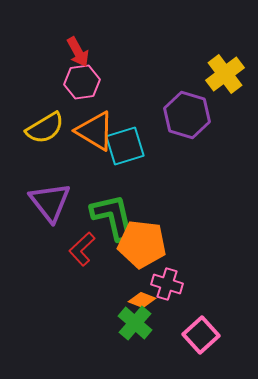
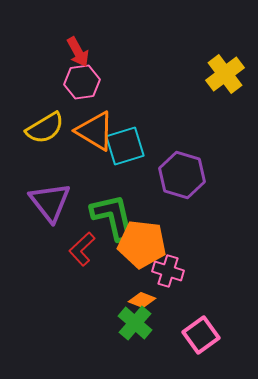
purple hexagon: moved 5 px left, 60 px down
pink cross: moved 1 px right, 13 px up
pink square: rotated 6 degrees clockwise
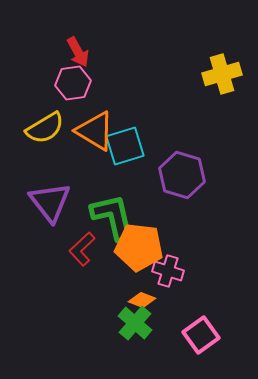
yellow cross: moved 3 px left; rotated 21 degrees clockwise
pink hexagon: moved 9 px left, 1 px down
orange pentagon: moved 3 px left, 3 px down
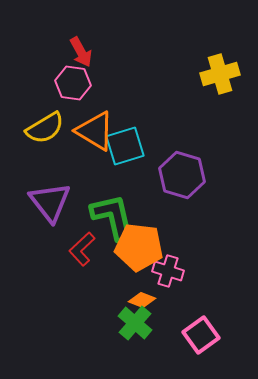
red arrow: moved 3 px right
yellow cross: moved 2 px left
pink hexagon: rotated 16 degrees clockwise
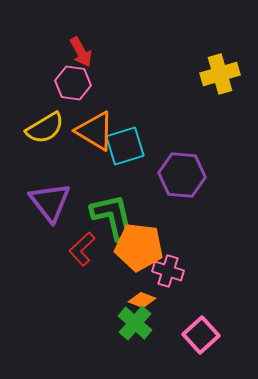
purple hexagon: rotated 12 degrees counterclockwise
pink square: rotated 6 degrees counterclockwise
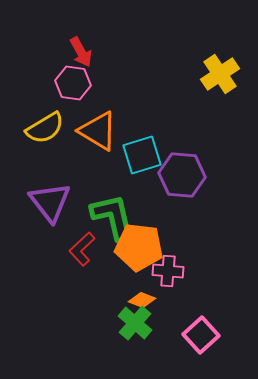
yellow cross: rotated 18 degrees counterclockwise
orange triangle: moved 3 px right
cyan square: moved 17 px right, 9 px down
pink cross: rotated 12 degrees counterclockwise
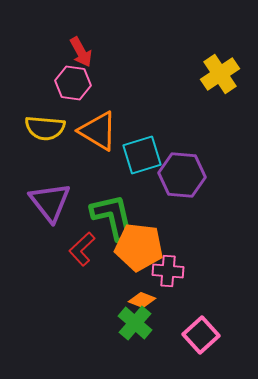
yellow semicircle: rotated 36 degrees clockwise
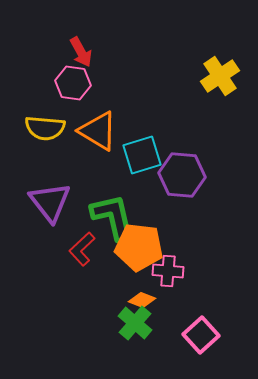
yellow cross: moved 2 px down
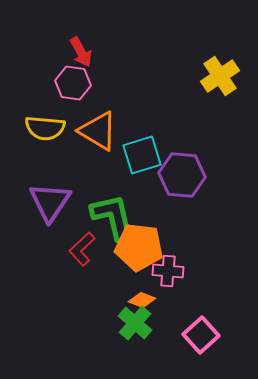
purple triangle: rotated 12 degrees clockwise
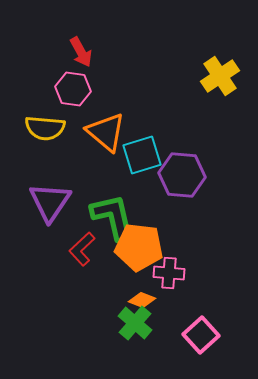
pink hexagon: moved 6 px down
orange triangle: moved 8 px right, 1 px down; rotated 9 degrees clockwise
pink cross: moved 1 px right, 2 px down
